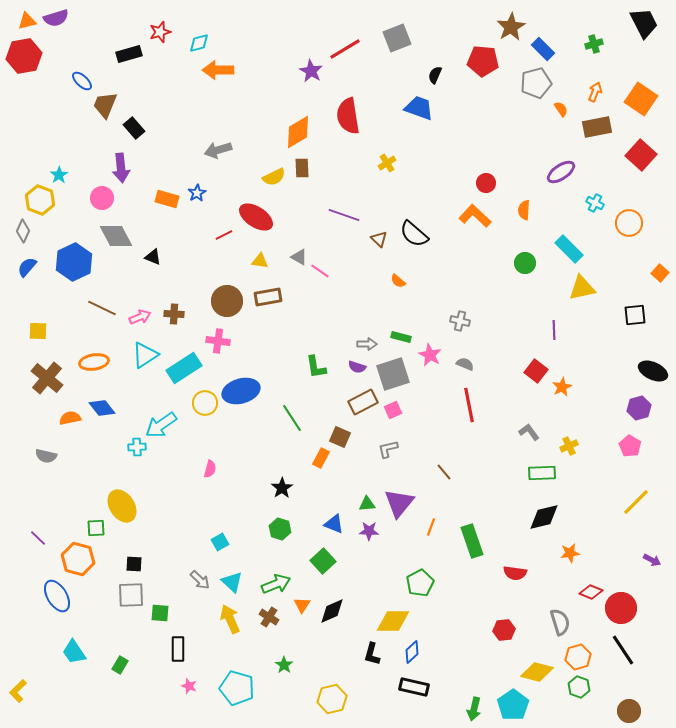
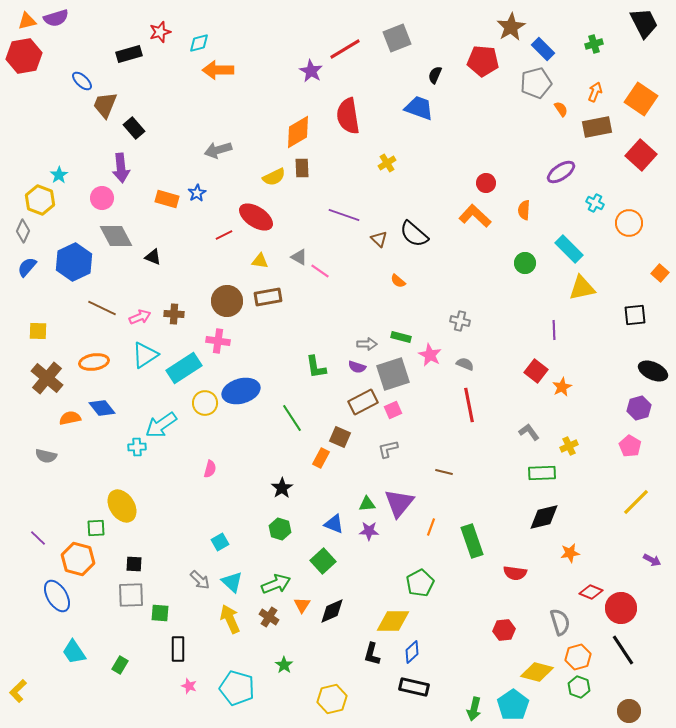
brown line at (444, 472): rotated 36 degrees counterclockwise
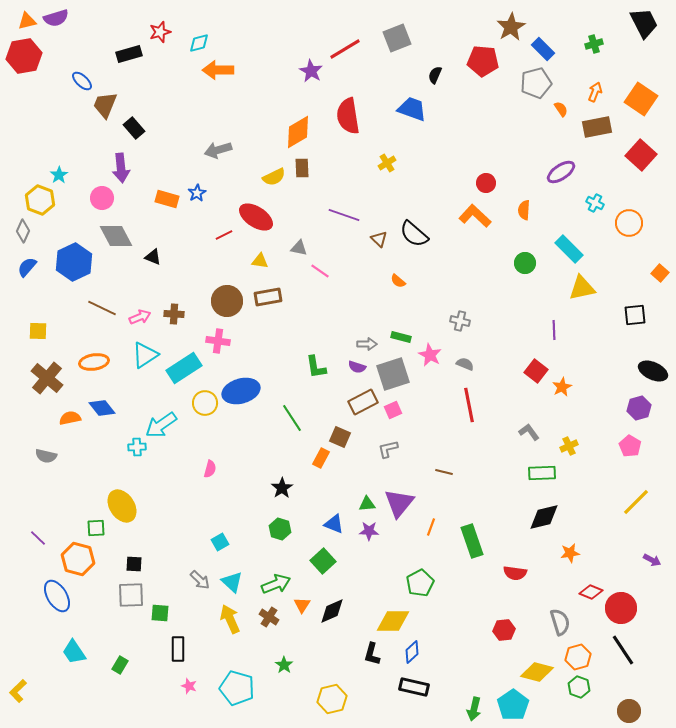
blue trapezoid at (419, 108): moved 7 px left, 1 px down
gray triangle at (299, 257): moved 9 px up; rotated 18 degrees counterclockwise
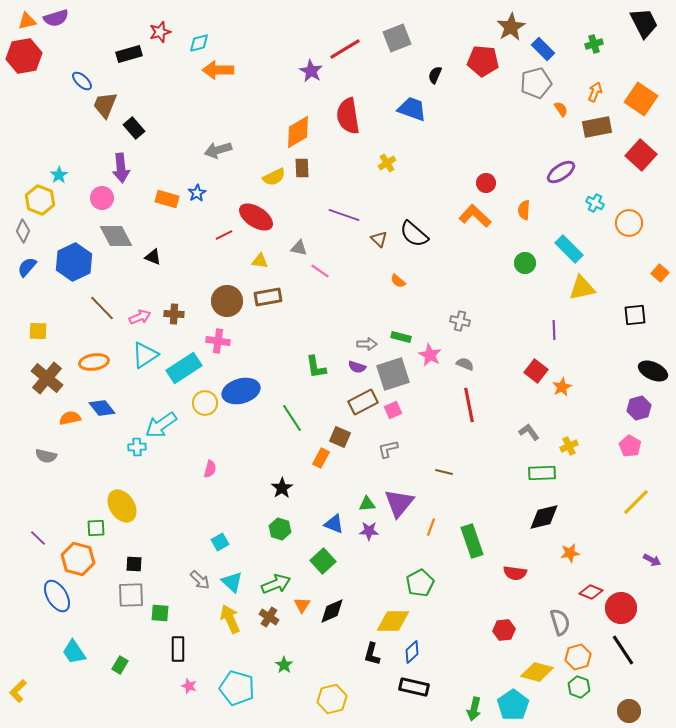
brown line at (102, 308): rotated 20 degrees clockwise
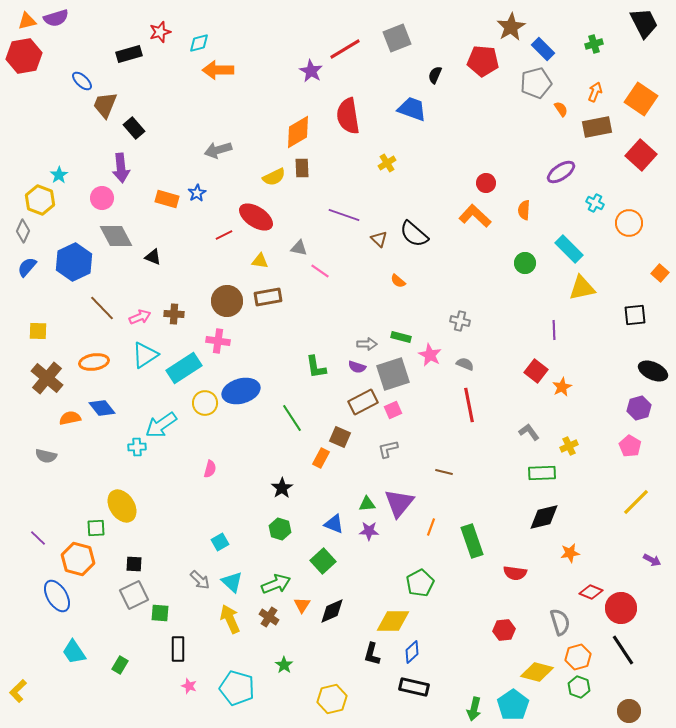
gray square at (131, 595): moved 3 px right; rotated 24 degrees counterclockwise
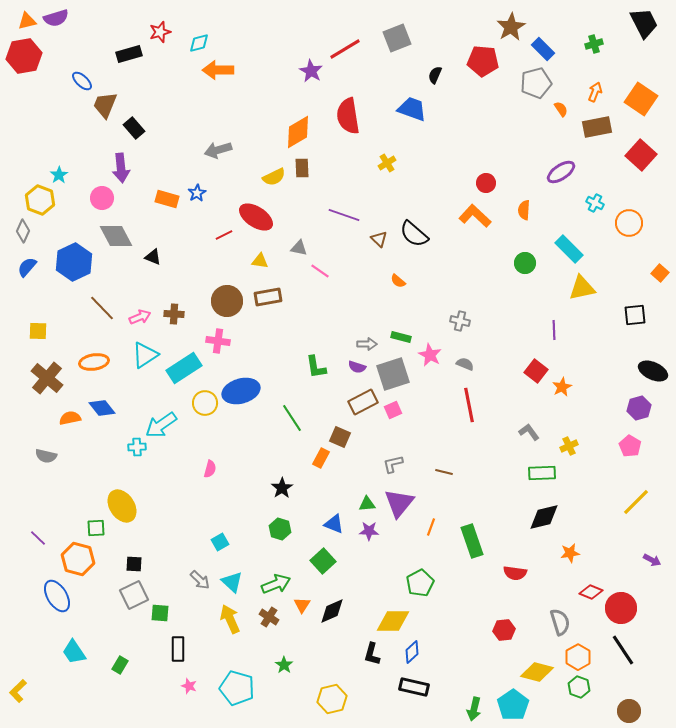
gray L-shape at (388, 449): moved 5 px right, 15 px down
orange hexagon at (578, 657): rotated 15 degrees counterclockwise
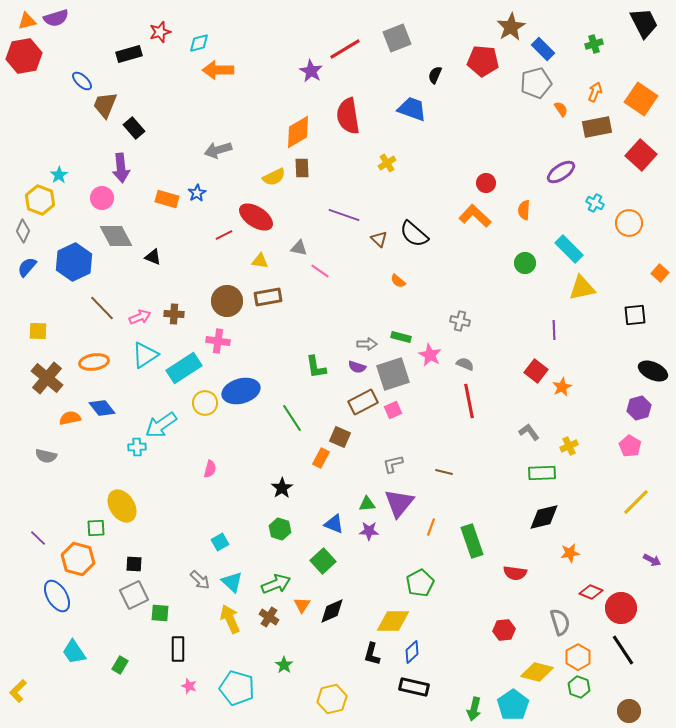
red line at (469, 405): moved 4 px up
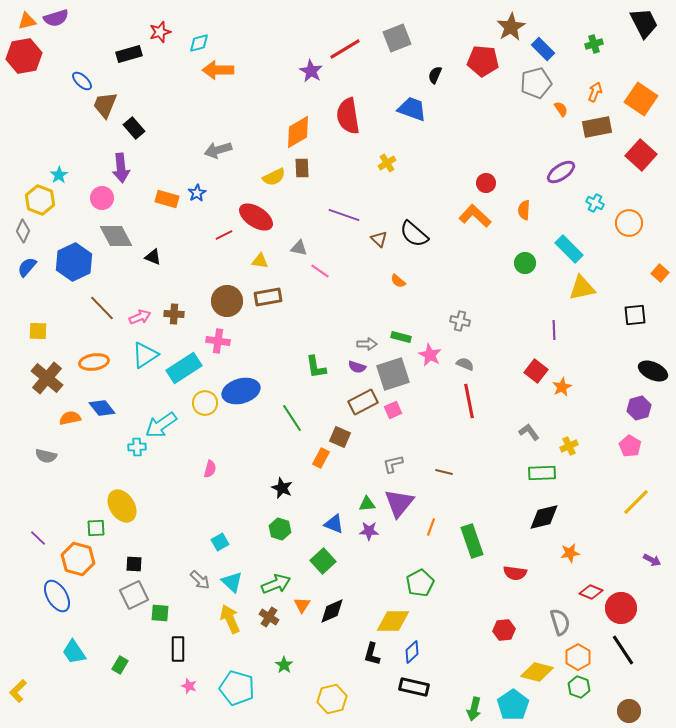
black star at (282, 488): rotated 15 degrees counterclockwise
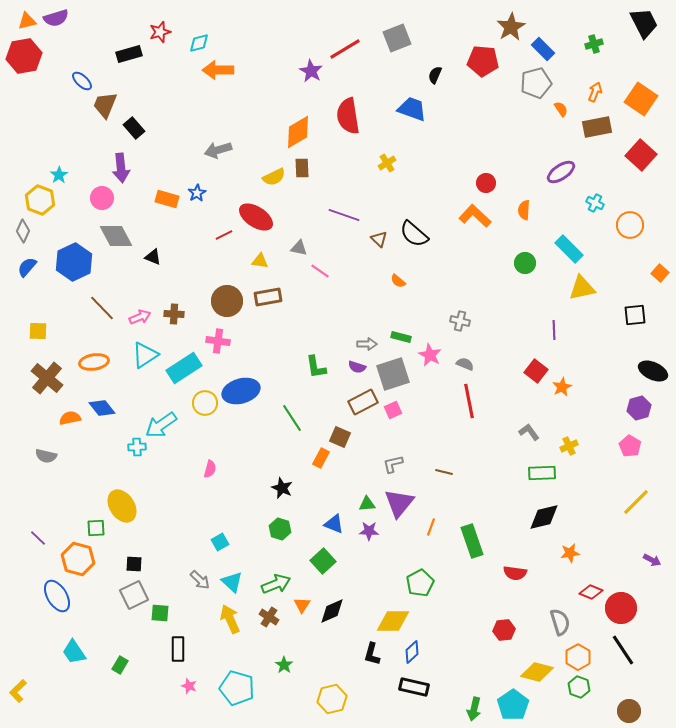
orange circle at (629, 223): moved 1 px right, 2 px down
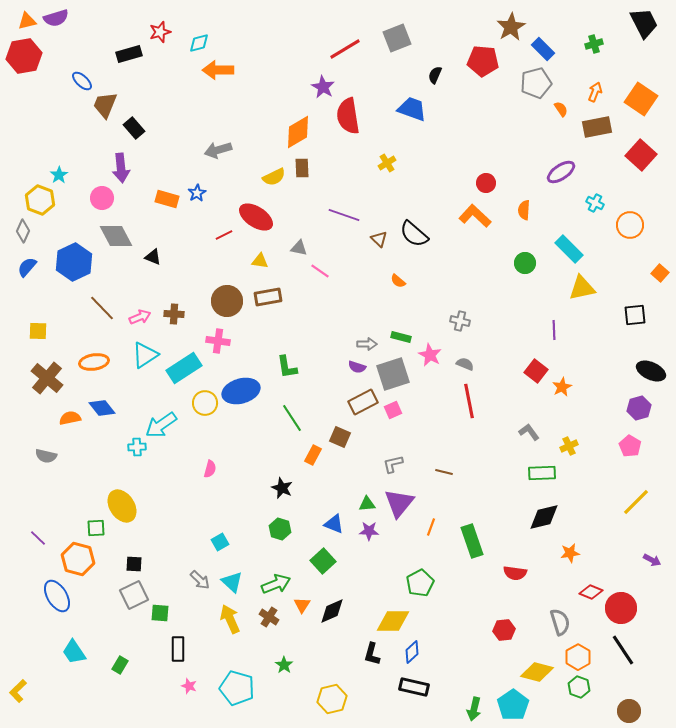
purple star at (311, 71): moved 12 px right, 16 px down
green L-shape at (316, 367): moved 29 px left
black ellipse at (653, 371): moved 2 px left
orange rectangle at (321, 458): moved 8 px left, 3 px up
